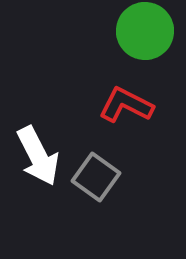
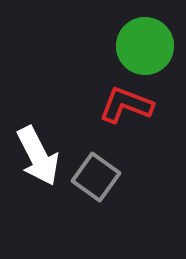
green circle: moved 15 px down
red L-shape: rotated 6 degrees counterclockwise
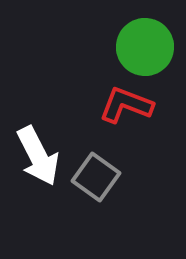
green circle: moved 1 px down
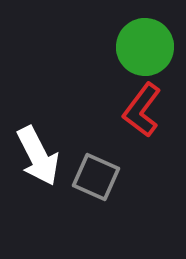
red L-shape: moved 16 px right, 5 px down; rotated 74 degrees counterclockwise
gray square: rotated 12 degrees counterclockwise
